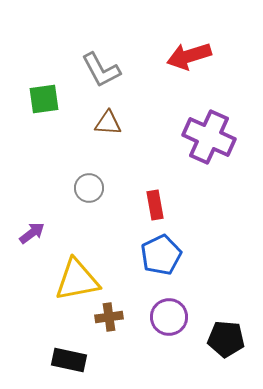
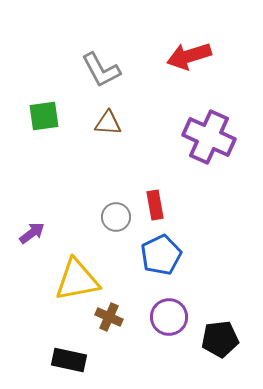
green square: moved 17 px down
gray circle: moved 27 px right, 29 px down
brown cross: rotated 32 degrees clockwise
black pentagon: moved 6 px left; rotated 12 degrees counterclockwise
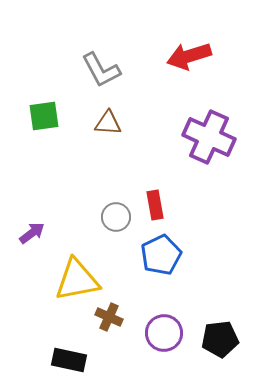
purple circle: moved 5 px left, 16 px down
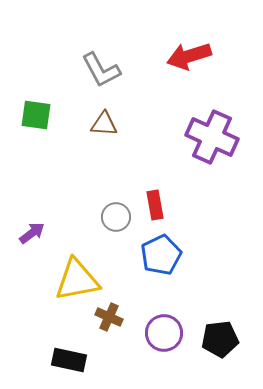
green square: moved 8 px left, 1 px up; rotated 16 degrees clockwise
brown triangle: moved 4 px left, 1 px down
purple cross: moved 3 px right
